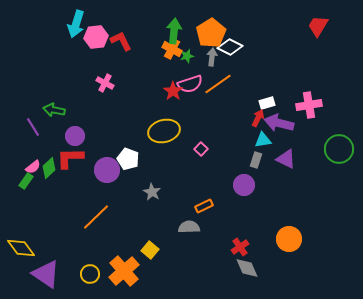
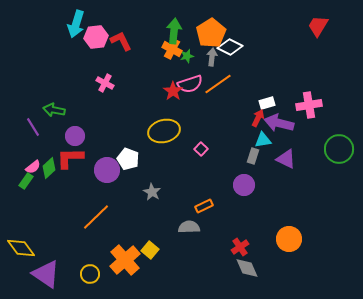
gray rectangle at (256, 160): moved 3 px left, 4 px up
orange cross at (124, 271): moved 1 px right, 11 px up
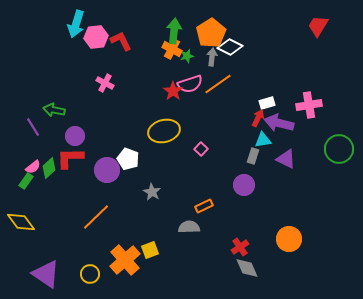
yellow diamond at (21, 248): moved 26 px up
yellow square at (150, 250): rotated 30 degrees clockwise
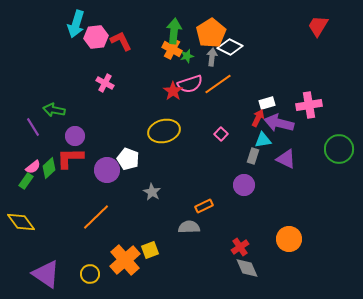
pink square at (201, 149): moved 20 px right, 15 px up
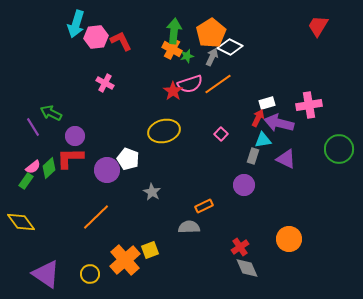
gray arrow at (212, 57): rotated 18 degrees clockwise
green arrow at (54, 110): moved 3 px left, 3 px down; rotated 15 degrees clockwise
